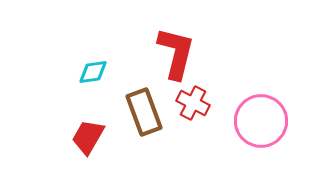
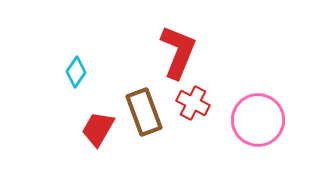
red L-shape: moved 2 px right, 1 px up; rotated 8 degrees clockwise
cyan diamond: moved 17 px left; rotated 48 degrees counterclockwise
pink circle: moved 3 px left, 1 px up
red trapezoid: moved 10 px right, 8 px up
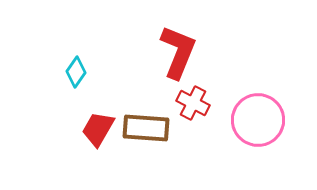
brown rectangle: moved 2 px right, 16 px down; rotated 66 degrees counterclockwise
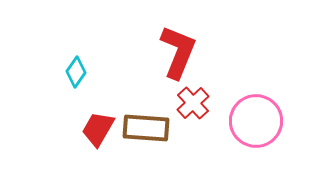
red cross: rotated 20 degrees clockwise
pink circle: moved 2 px left, 1 px down
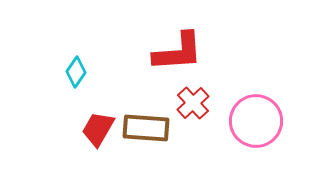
red L-shape: rotated 64 degrees clockwise
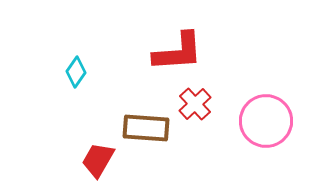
red cross: moved 2 px right, 1 px down
pink circle: moved 10 px right
red trapezoid: moved 31 px down
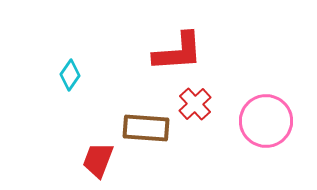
cyan diamond: moved 6 px left, 3 px down
red trapezoid: rotated 9 degrees counterclockwise
